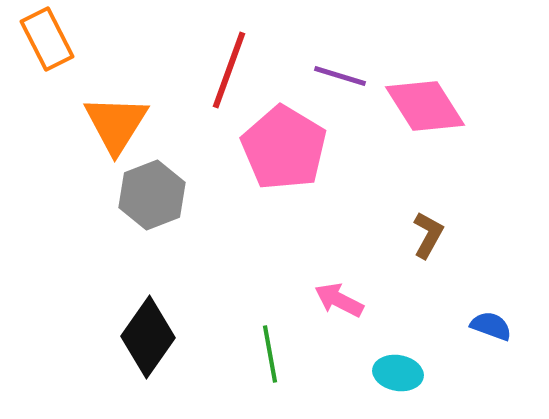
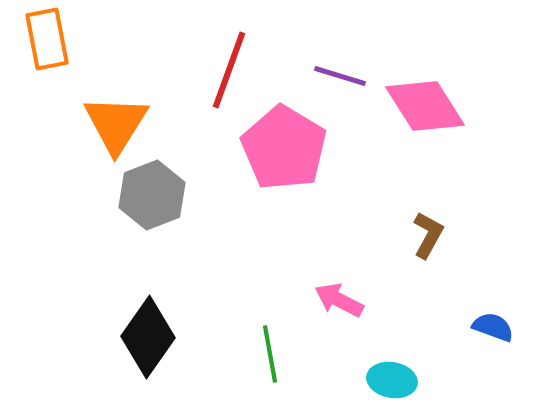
orange rectangle: rotated 16 degrees clockwise
blue semicircle: moved 2 px right, 1 px down
cyan ellipse: moved 6 px left, 7 px down
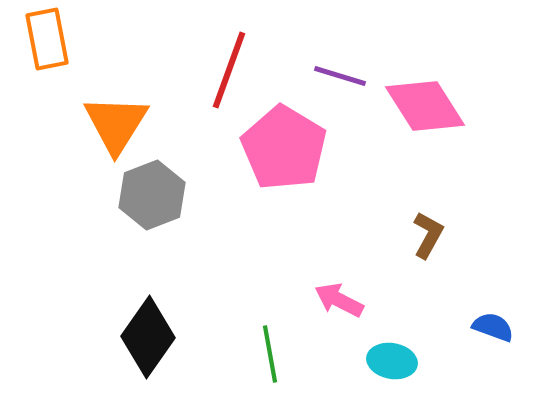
cyan ellipse: moved 19 px up
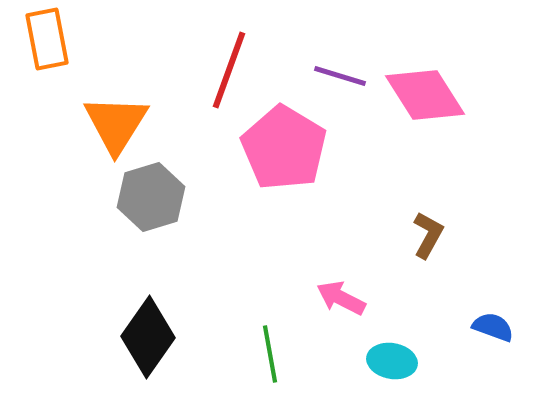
pink diamond: moved 11 px up
gray hexagon: moved 1 px left, 2 px down; rotated 4 degrees clockwise
pink arrow: moved 2 px right, 2 px up
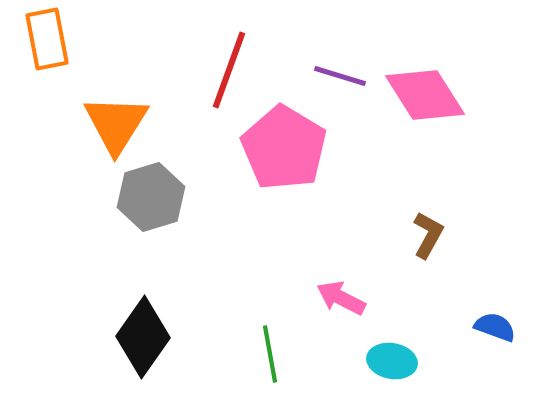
blue semicircle: moved 2 px right
black diamond: moved 5 px left
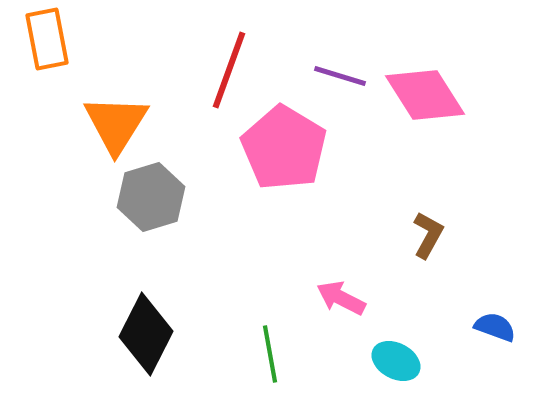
black diamond: moved 3 px right, 3 px up; rotated 8 degrees counterclockwise
cyan ellipse: moved 4 px right; rotated 18 degrees clockwise
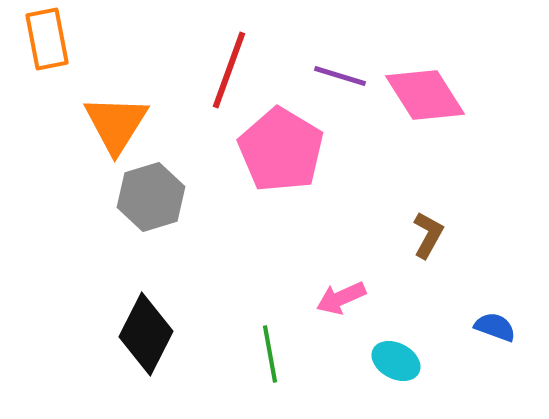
pink pentagon: moved 3 px left, 2 px down
pink arrow: rotated 51 degrees counterclockwise
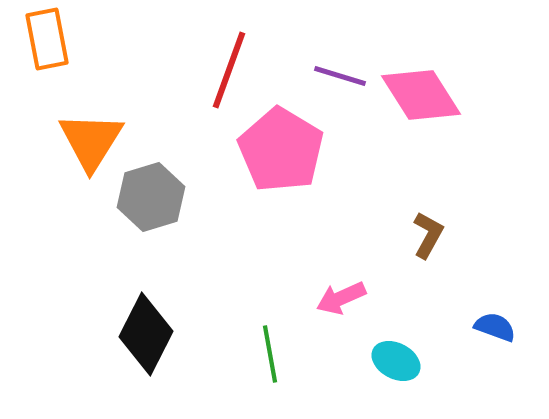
pink diamond: moved 4 px left
orange triangle: moved 25 px left, 17 px down
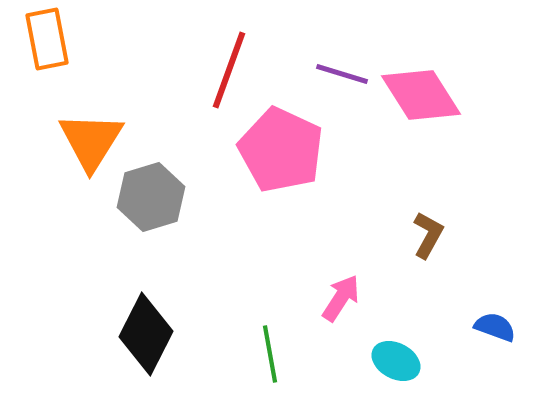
purple line: moved 2 px right, 2 px up
pink pentagon: rotated 6 degrees counterclockwise
pink arrow: rotated 147 degrees clockwise
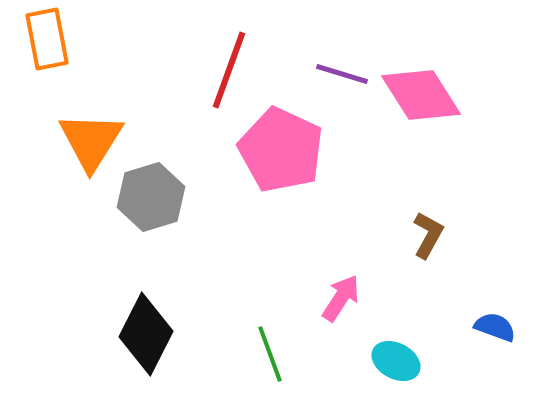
green line: rotated 10 degrees counterclockwise
